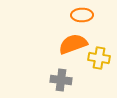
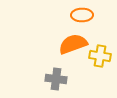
yellow cross: moved 1 px right, 2 px up
gray cross: moved 5 px left, 1 px up
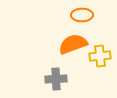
yellow cross: rotated 15 degrees counterclockwise
gray cross: rotated 10 degrees counterclockwise
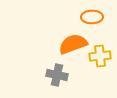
orange ellipse: moved 10 px right, 2 px down
gray cross: moved 1 px right, 4 px up; rotated 15 degrees clockwise
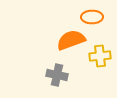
orange semicircle: moved 2 px left, 4 px up
